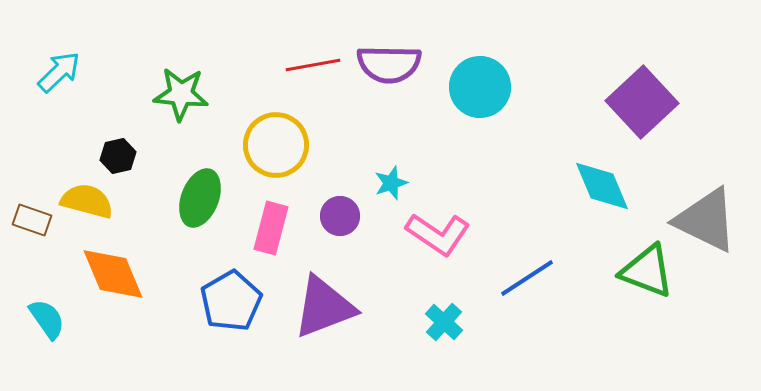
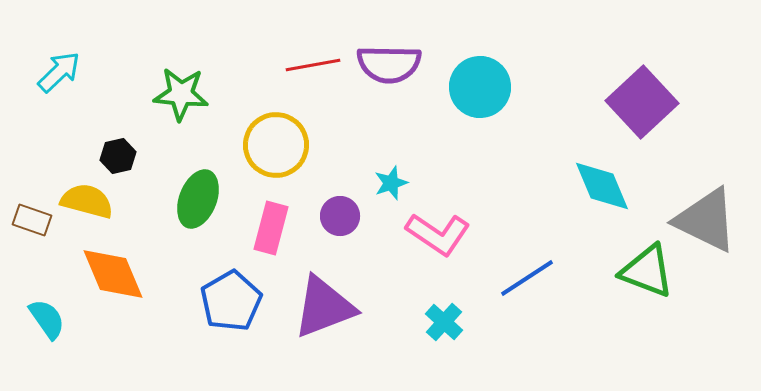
green ellipse: moved 2 px left, 1 px down
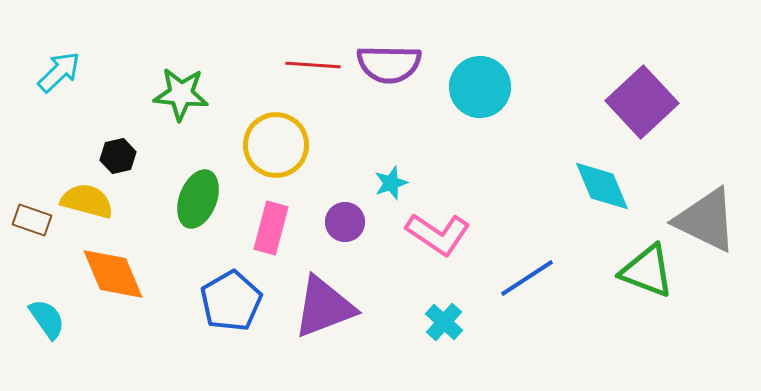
red line: rotated 14 degrees clockwise
purple circle: moved 5 px right, 6 px down
